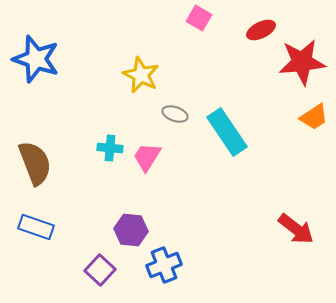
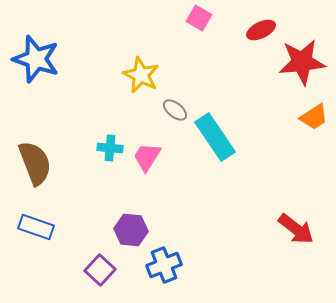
gray ellipse: moved 4 px up; rotated 20 degrees clockwise
cyan rectangle: moved 12 px left, 5 px down
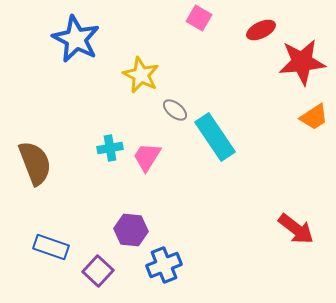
blue star: moved 40 px right, 20 px up; rotated 9 degrees clockwise
cyan cross: rotated 15 degrees counterclockwise
blue rectangle: moved 15 px right, 20 px down
purple square: moved 2 px left, 1 px down
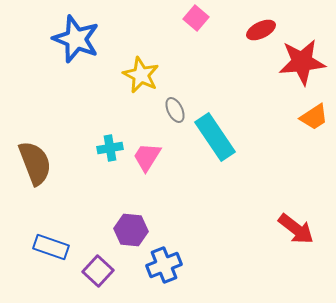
pink square: moved 3 px left; rotated 10 degrees clockwise
blue star: rotated 6 degrees counterclockwise
gray ellipse: rotated 25 degrees clockwise
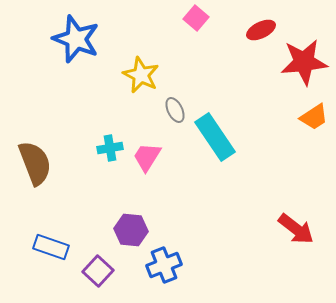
red star: moved 2 px right
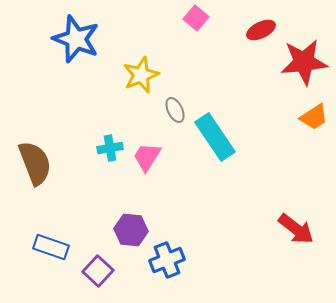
yellow star: rotated 24 degrees clockwise
blue cross: moved 3 px right, 5 px up
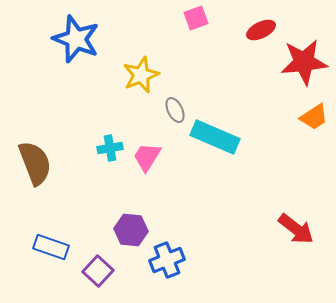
pink square: rotated 30 degrees clockwise
cyan rectangle: rotated 33 degrees counterclockwise
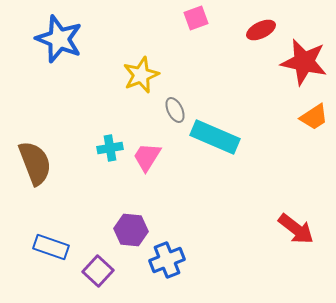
blue star: moved 17 px left
red star: rotated 18 degrees clockwise
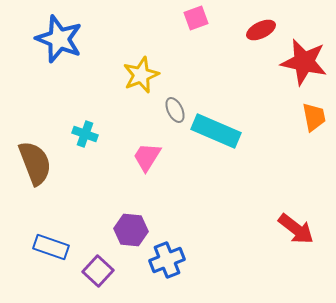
orange trapezoid: rotated 68 degrees counterclockwise
cyan rectangle: moved 1 px right, 6 px up
cyan cross: moved 25 px left, 14 px up; rotated 30 degrees clockwise
